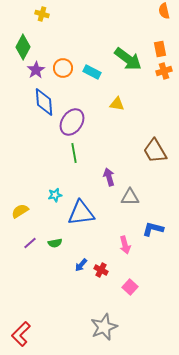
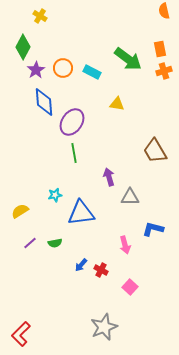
yellow cross: moved 2 px left, 2 px down; rotated 16 degrees clockwise
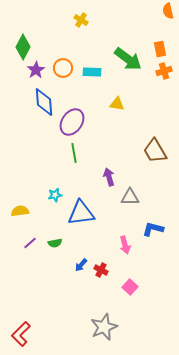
orange semicircle: moved 4 px right
yellow cross: moved 41 px right, 4 px down
cyan rectangle: rotated 24 degrees counterclockwise
yellow semicircle: rotated 24 degrees clockwise
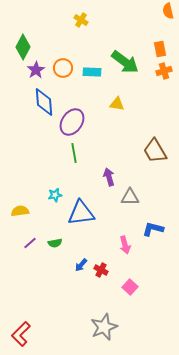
green arrow: moved 3 px left, 3 px down
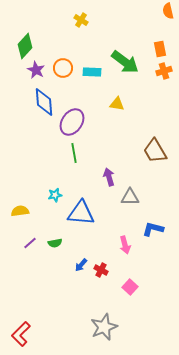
green diamond: moved 2 px right, 1 px up; rotated 15 degrees clockwise
purple star: rotated 12 degrees counterclockwise
blue triangle: rotated 12 degrees clockwise
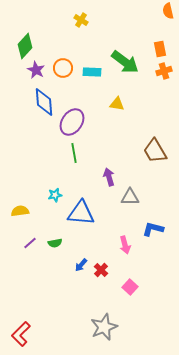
red cross: rotated 16 degrees clockwise
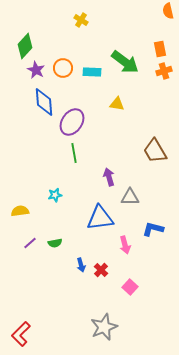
blue triangle: moved 19 px right, 5 px down; rotated 12 degrees counterclockwise
blue arrow: rotated 56 degrees counterclockwise
